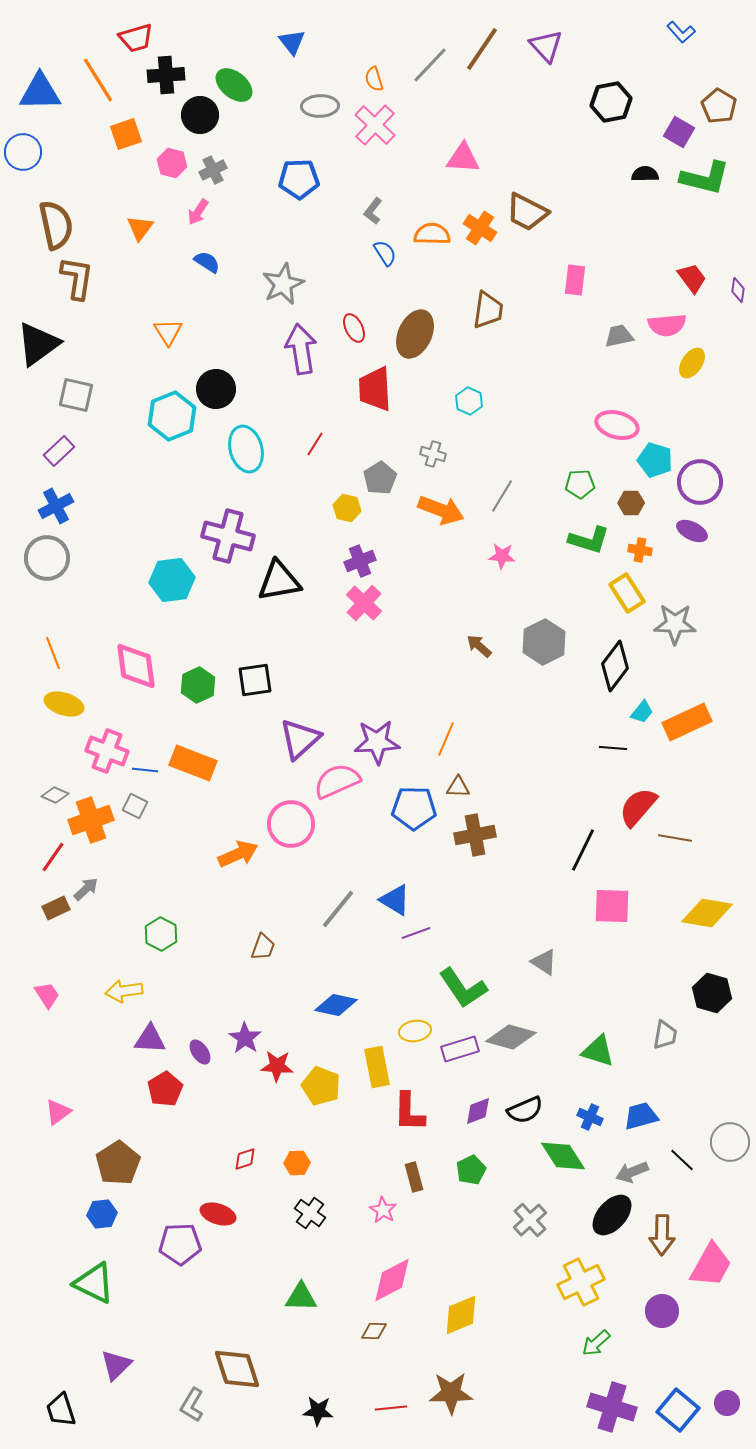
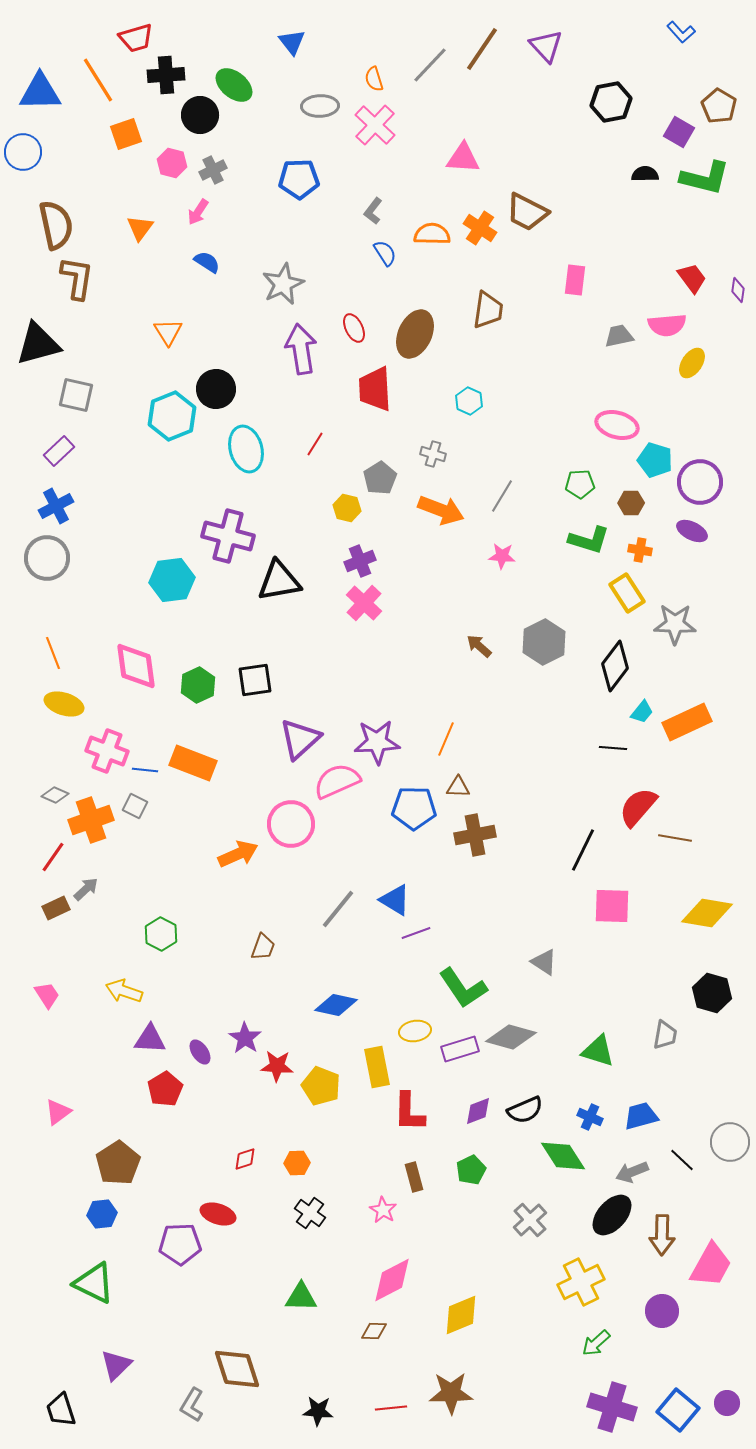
black triangle at (38, 344): rotated 21 degrees clockwise
yellow arrow at (124, 991): rotated 27 degrees clockwise
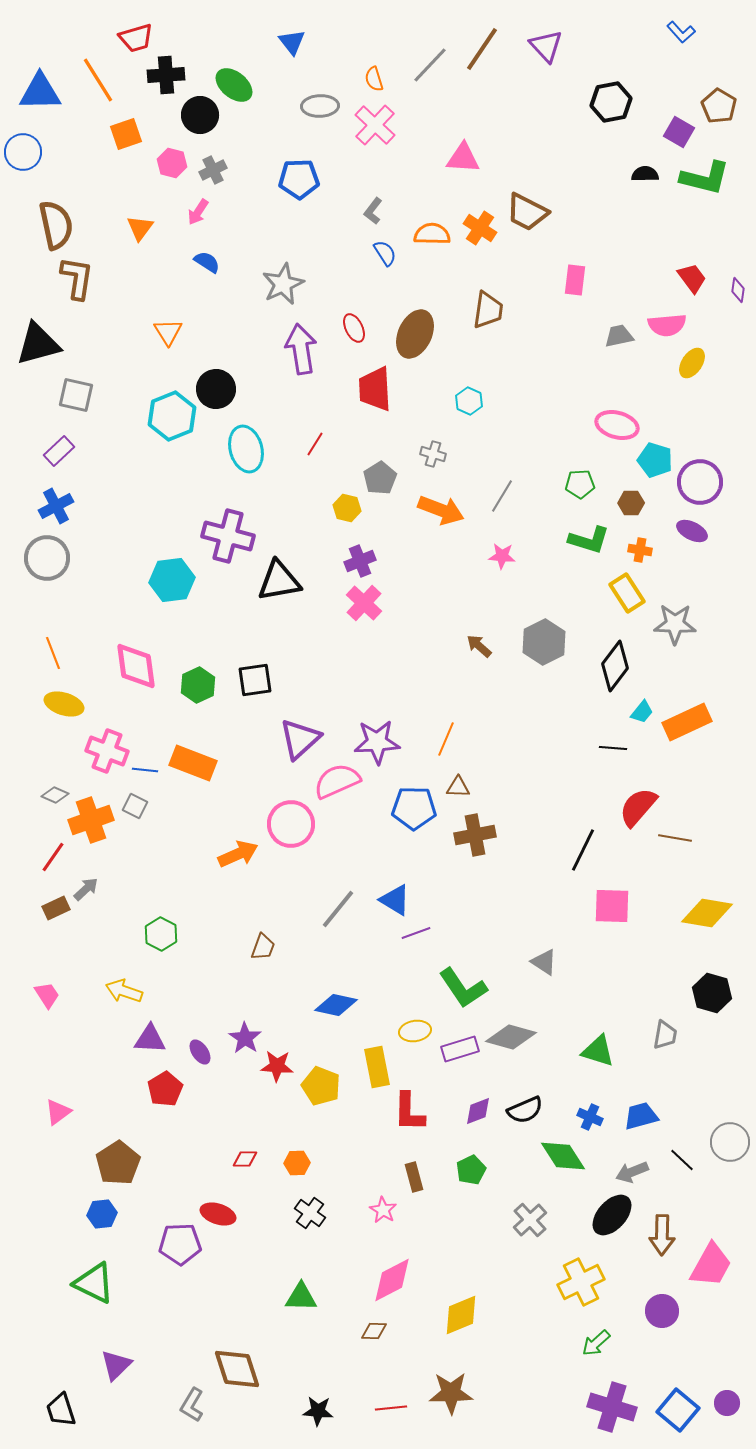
red diamond at (245, 1159): rotated 20 degrees clockwise
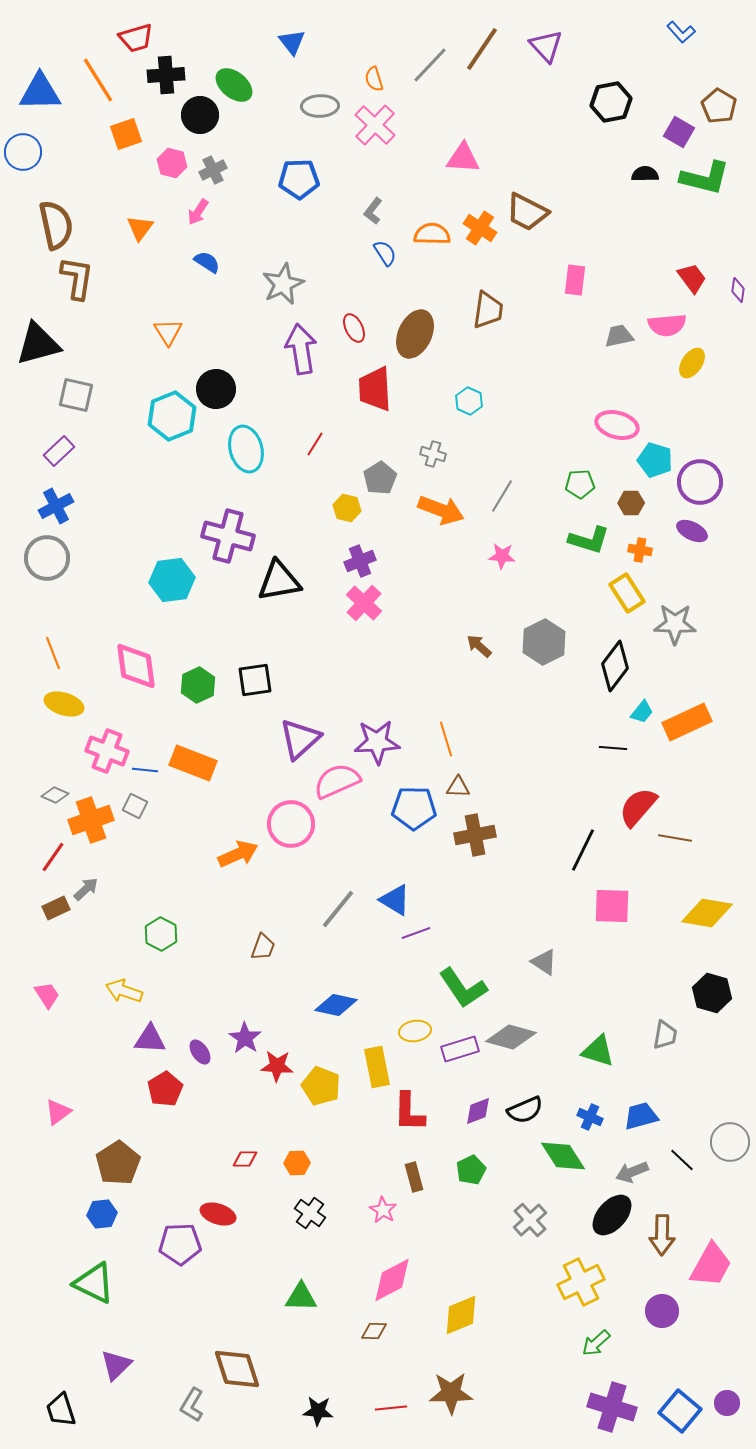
orange line at (446, 739): rotated 40 degrees counterclockwise
blue square at (678, 1410): moved 2 px right, 1 px down
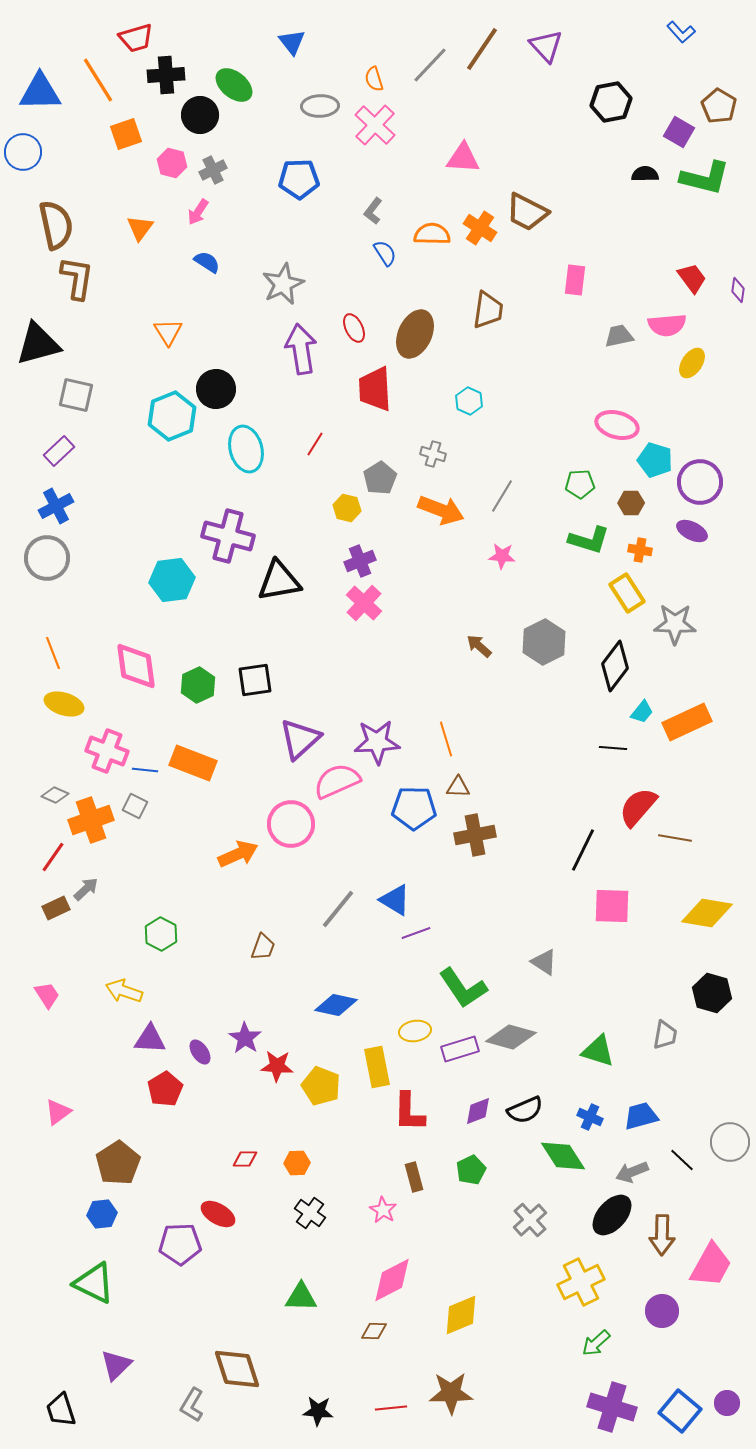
red ellipse at (218, 1214): rotated 12 degrees clockwise
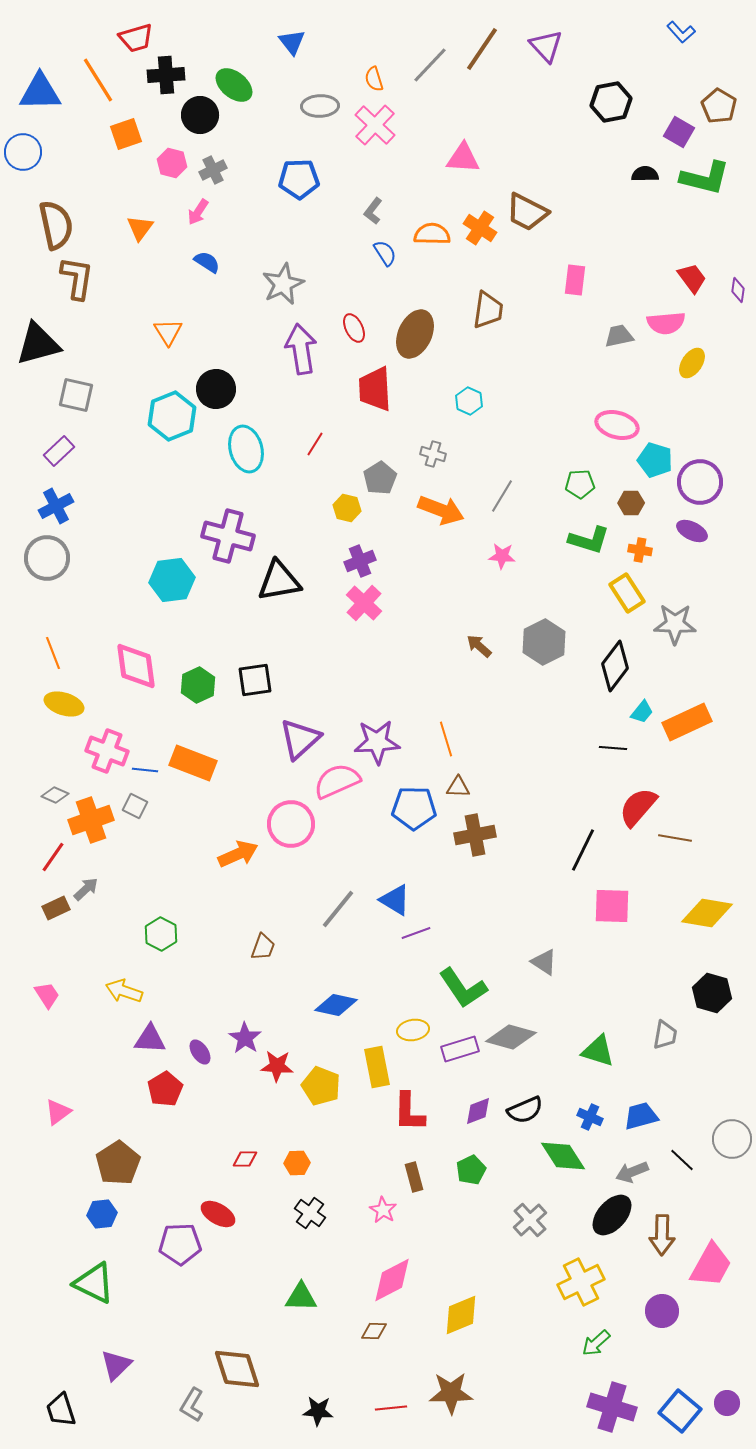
pink semicircle at (667, 325): moved 1 px left, 2 px up
yellow ellipse at (415, 1031): moved 2 px left, 1 px up
gray circle at (730, 1142): moved 2 px right, 3 px up
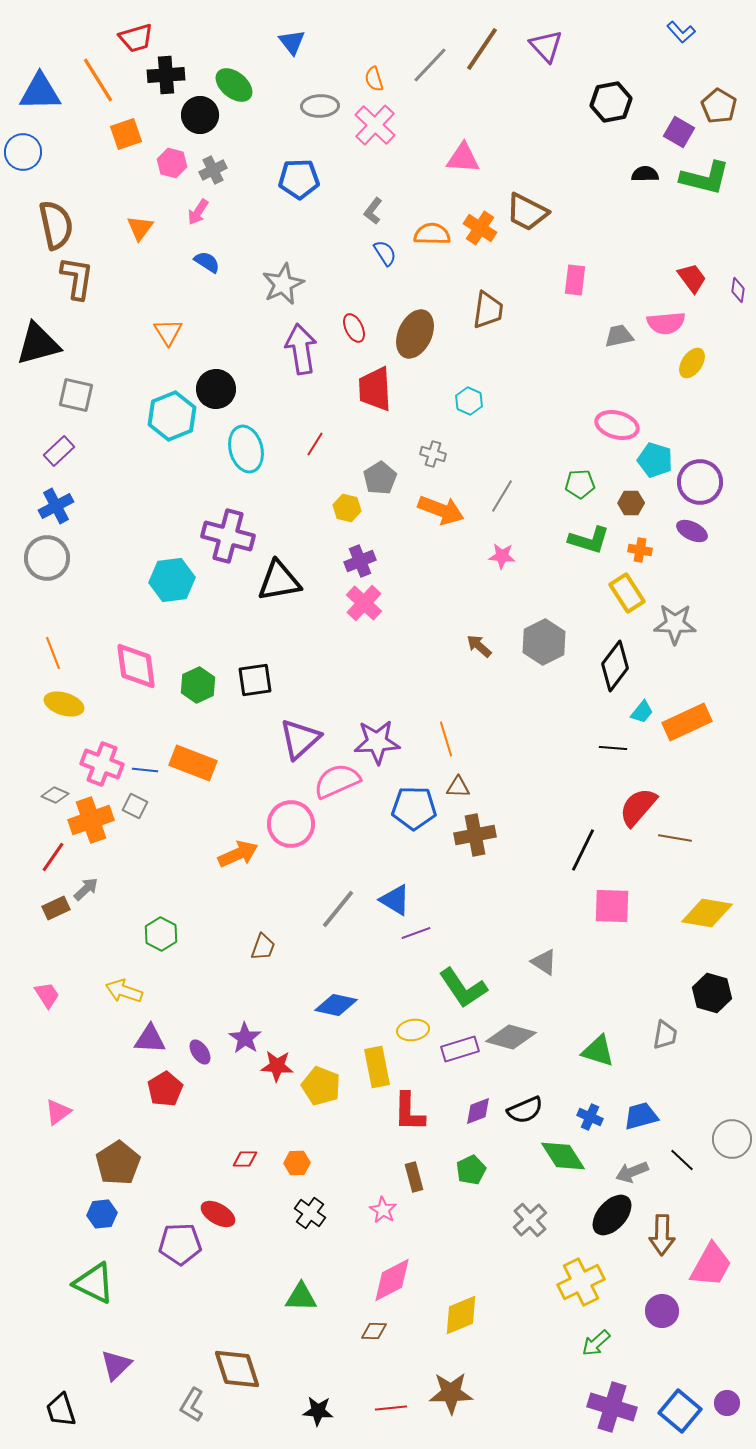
pink cross at (107, 751): moved 5 px left, 13 px down
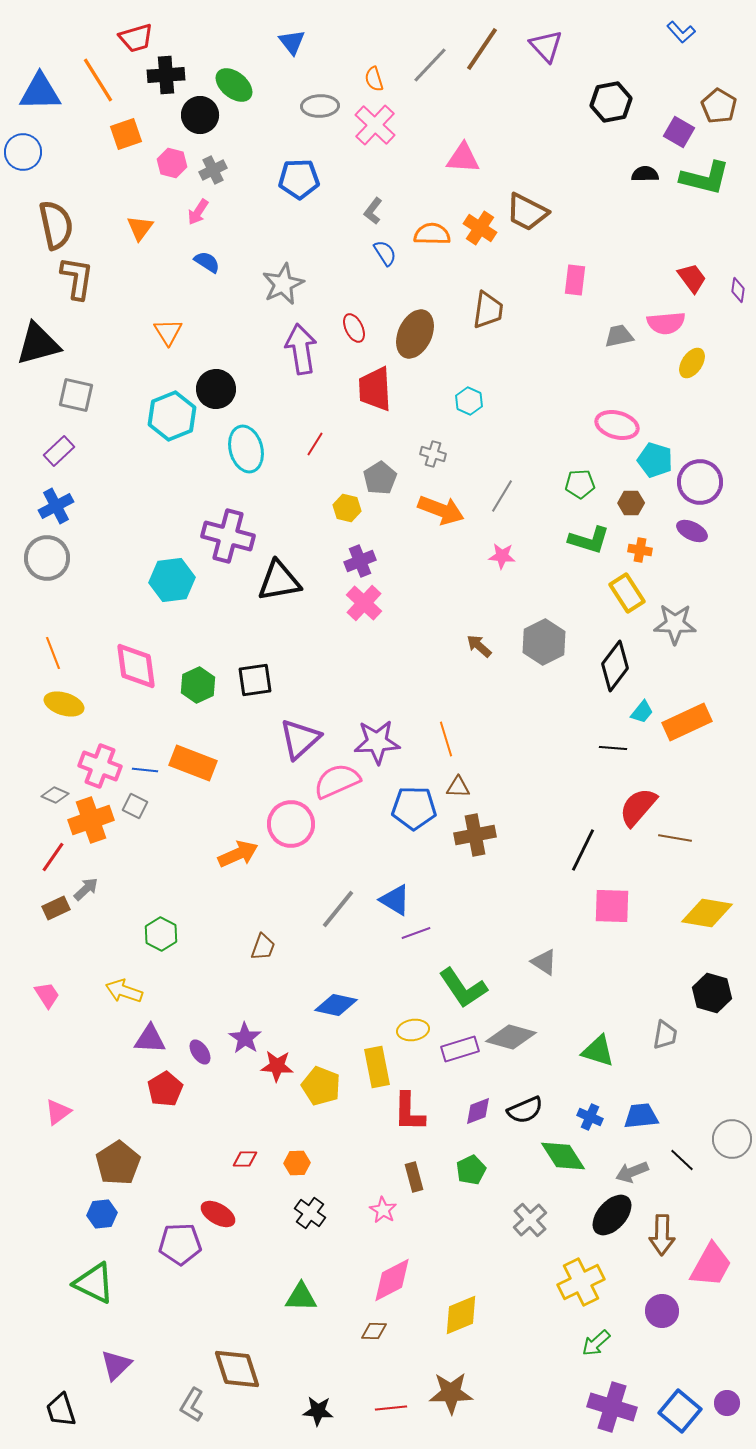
pink cross at (102, 764): moved 2 px left, 2 px down
blue trapezoid at (641, 1116): rotated 9 degrees clockwise
